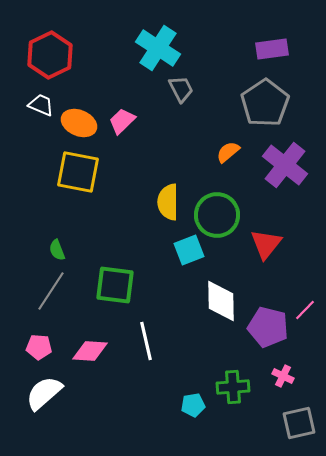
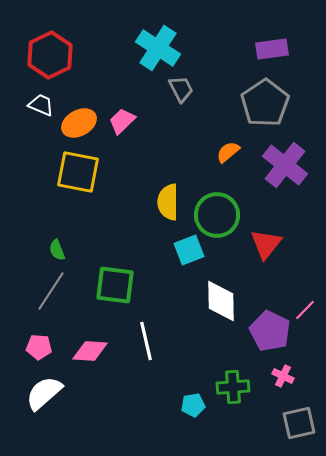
orange ellipse: rotated 52 degrees counterclockwise
purple pentagon: moved 2 px right, 4 px down; rotated 12 degrees clockwise
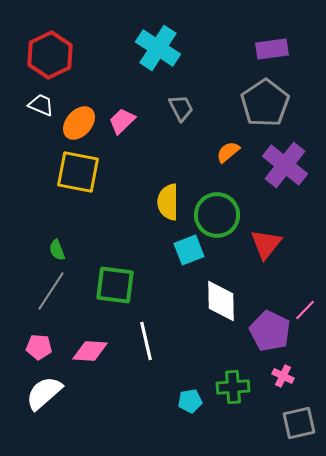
gray trapezoid: moved 19 px down
orange ellipse: rotated 20 degrees counterclockwise
cyan pentagon: moved 3 px left, 4 px up
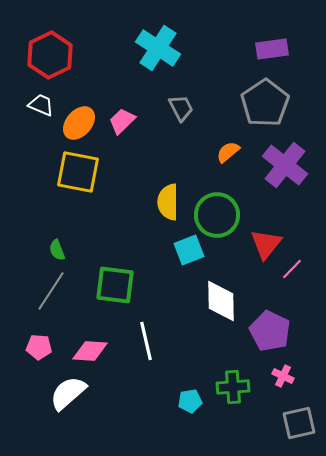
pink line: moved 13 px left, 41 px up
white semicircle: moved 24 px right
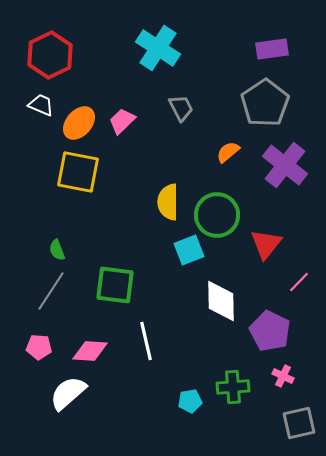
pink line: moved 7 px right, 13 px down
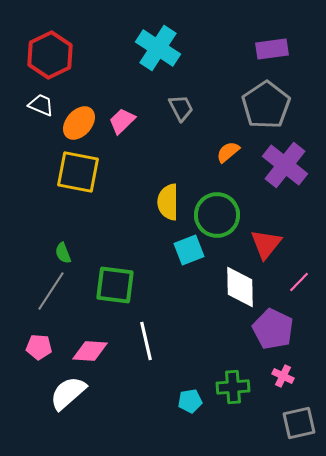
gray pentagon: moved 1 px right, 2 px down
green semicircle: moved 6 px right, 3 px down
white diamond: moved 19 px right, 14 px up
purple pentagon: moved 3 px right, 2 px up
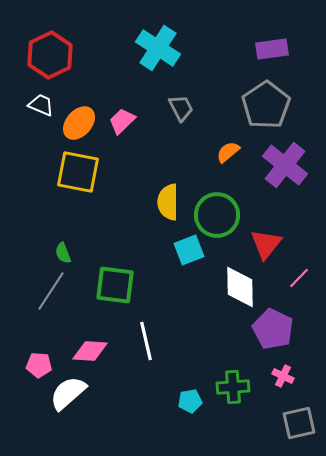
pink line: moved 4 px up
pink pentagon: moved 18 px down
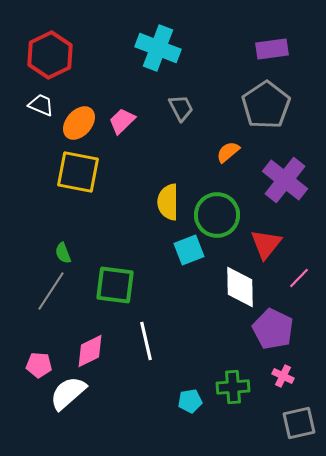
cyan cross: rotated 12 degrees counterclockwise
purple cross: moved 15 px down
pink diamond: rotated 30 degrees counterclockwise
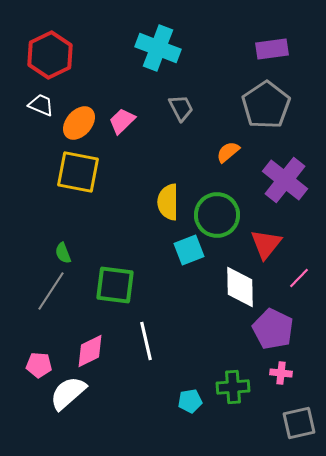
pink cross: moved 2 px left, 3 px up; rotated 20 degrees counterclockwise
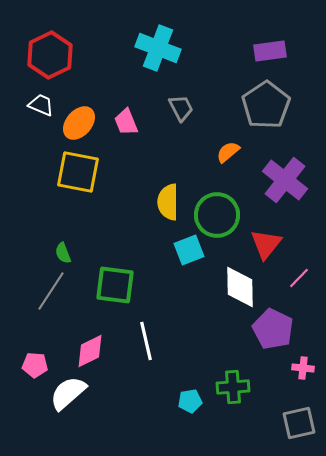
purple rectangle: moved 2 px left, 2 px down
pink trapezoid: moved 4 px right, 1 px down; rotated 68 degrees counterclockwise
pink pentagon: moved 4 px left
pink cross: moved 22 px right, 5 px up
